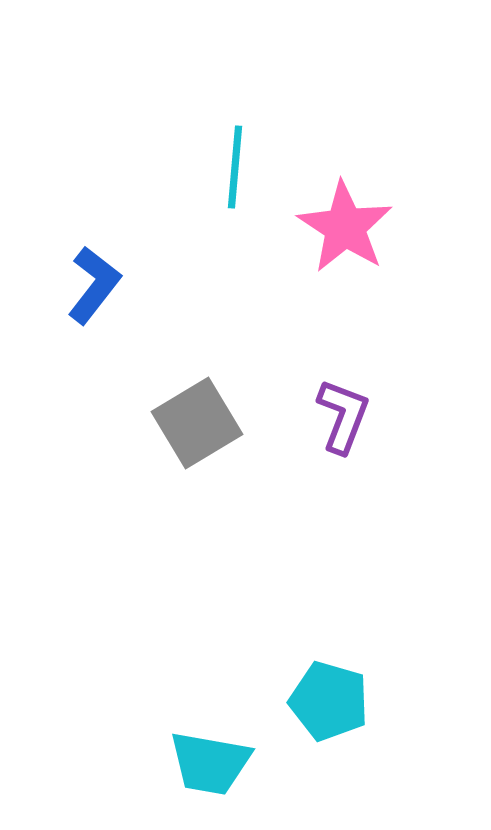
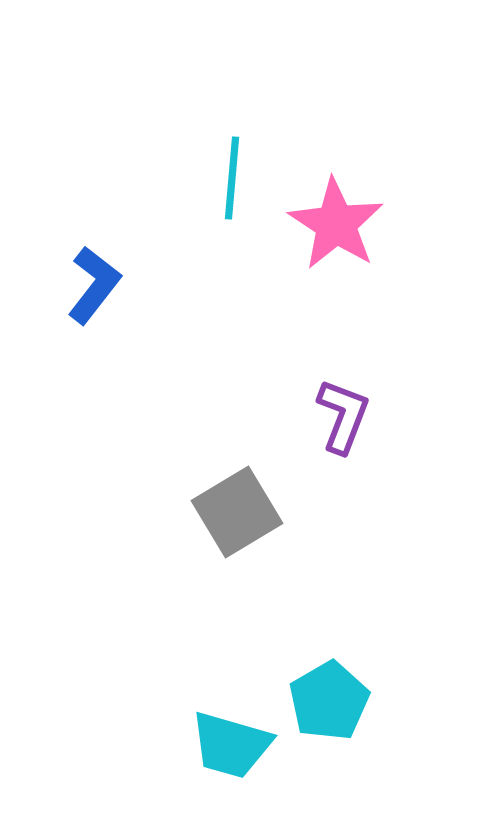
cyan line: moved 3 px left, 11 px down
pink star: moved 9 px left, 3 px up
gray square: moved 40 px right, 89 px down
cyan pentagon: rotated 26 degrees clockwise
cyan trapezoid: moved 21 px right, 18 px up; rotated 6 degrees clockwise
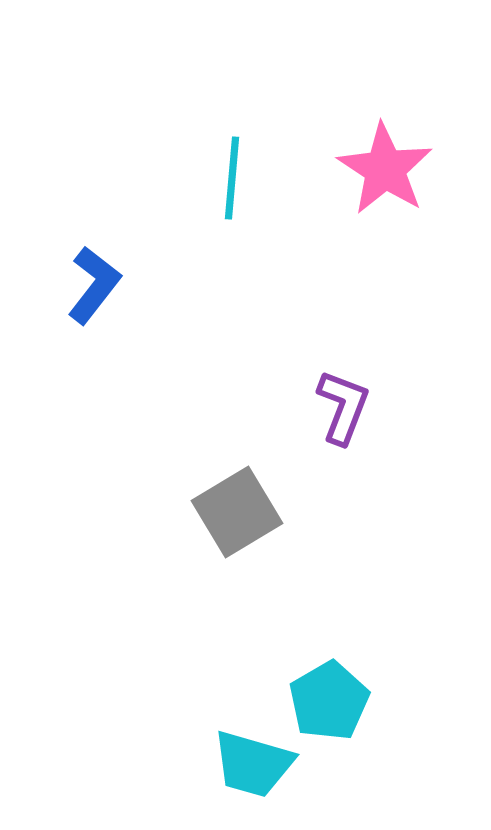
pink star: moved 49 px right, 55 px up
purple L-shape: moved 9 px up
cyan trapezoid: moved 22 px right, 19 px down
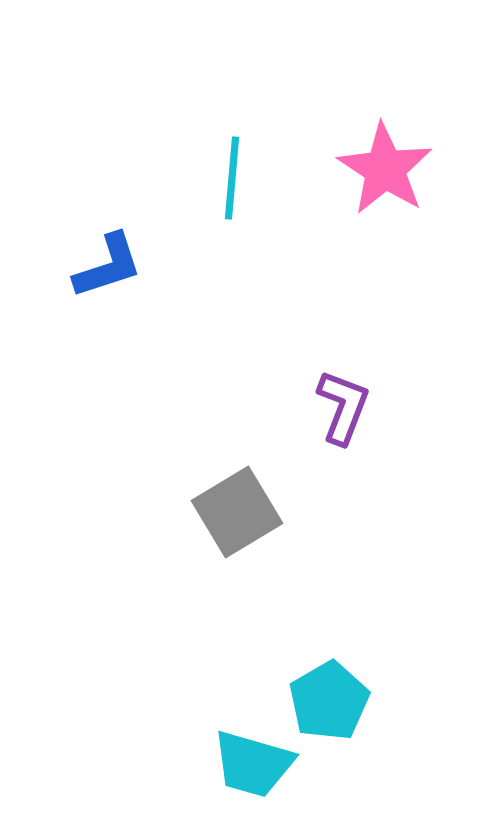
blue L-shape: moved 14 px right, 19 px up; rotated 34 degrees clockwise
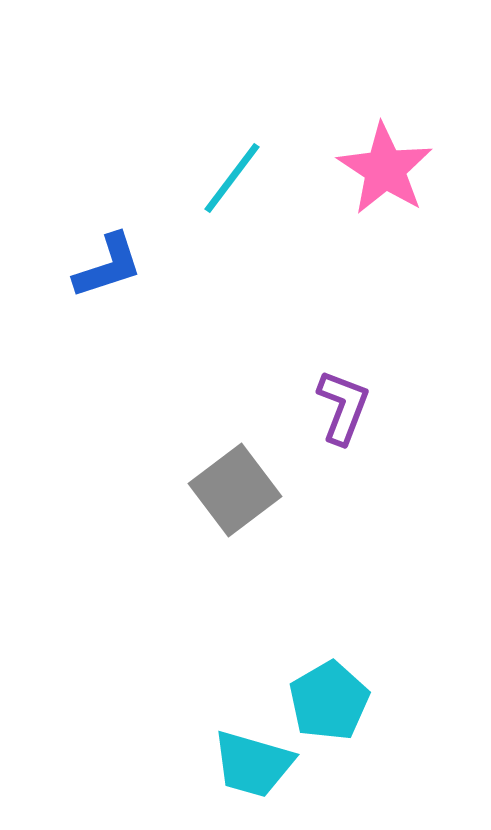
cyan line: rotated 32 degrees clockwise
gray square: moved 2 px left, 22 px up; rotated 6 degrees counterclockwise
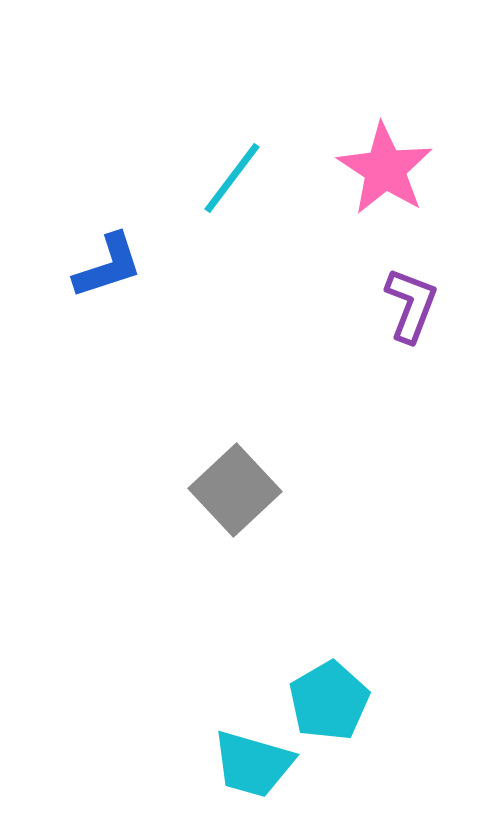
purple L-shape: moved 68 px right, 102 px up
gray square: rotated 6 degrees counterclockwise
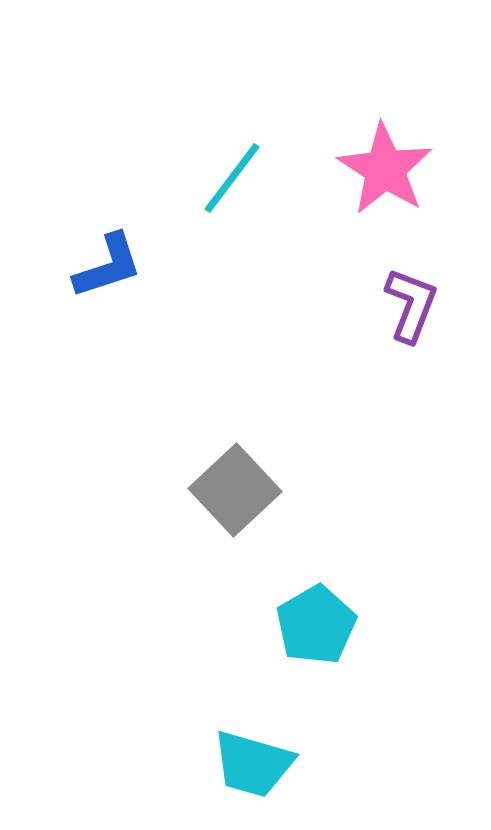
cyan pentagon: moved 13 px left, 76 px up
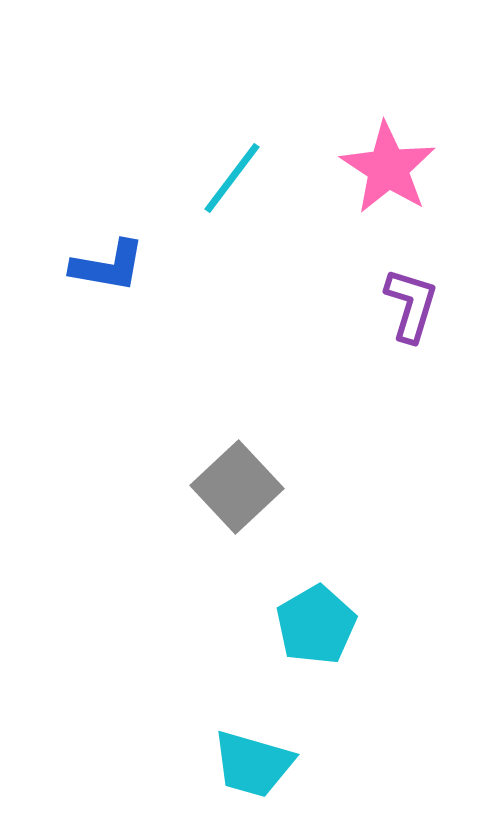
pink star: moved 3 px right, 1 px up
blue L-shape: rotated 28 degrees clockwise
purple L-shape: rotated 4 degrees counterclockwise
gray square: moved 2 px right, 3 px up
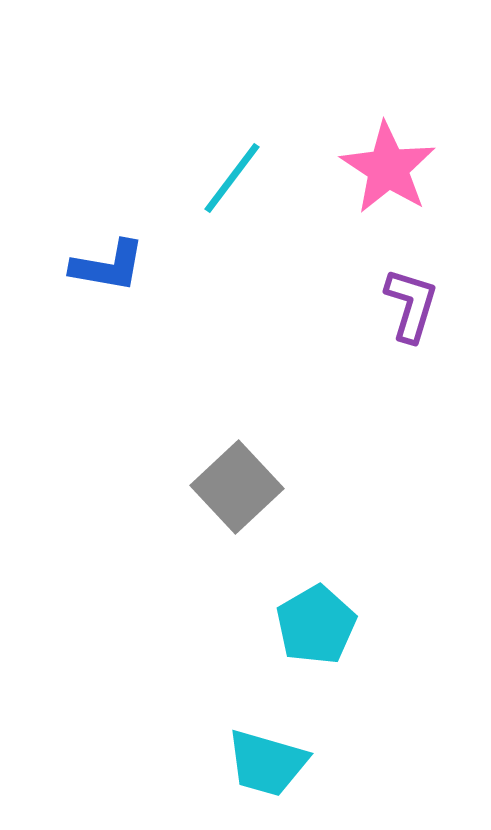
cyan trapezoid: moved 14 px right, 1 px up
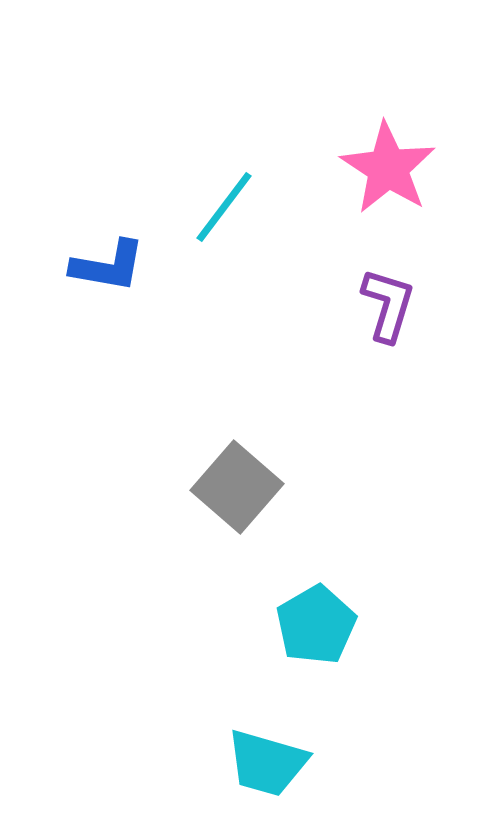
cyan line: moved 8 px left, 29 px down
purple L-shape: moved 23 px left
gray square: rotated 6 degrees counterclockwise
